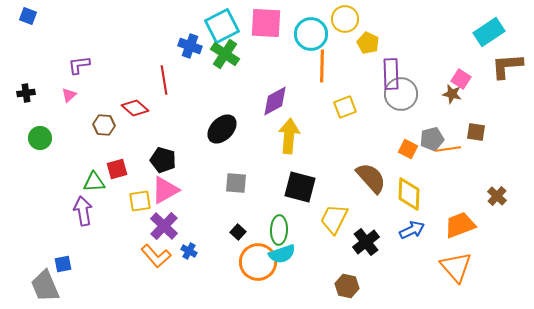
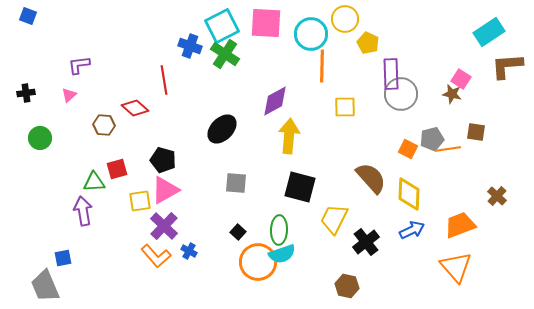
yellow square at (345, 107): rotated 20 degrees clockwise
blue square at (63, 264): moved 6 px up
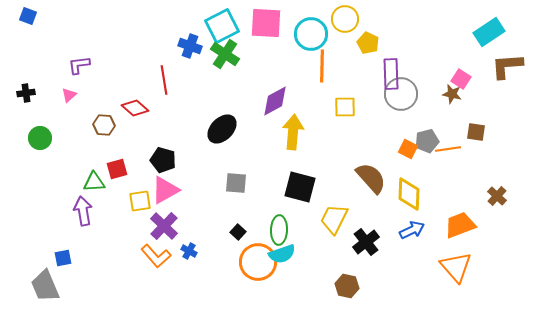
yellow arrow at (289, 136): moved 4 px right, 4 px up
gray pentagon at (432, 139): moved 5 px left, 2 px down
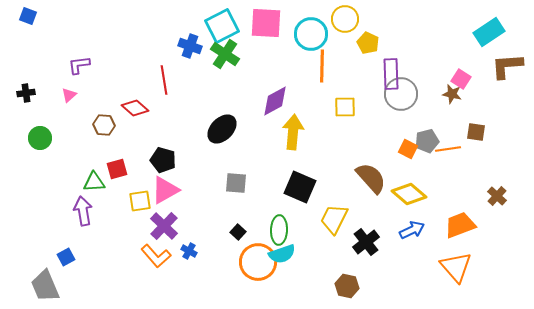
black square at (300, 187): rotated 8 degrees clockwise
yellow diamond at (409, 194): rotated 52 degrees counterclockwise
blue square at (63, 258): moved 3 px right, 1 px up; rotated 18 degrees counterclockwise
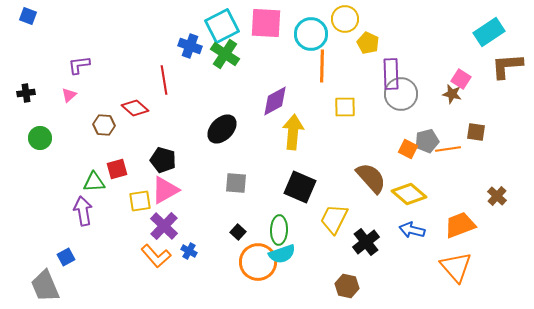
blue arrow at (412, 230): rotated 140 degrees counterclockwise
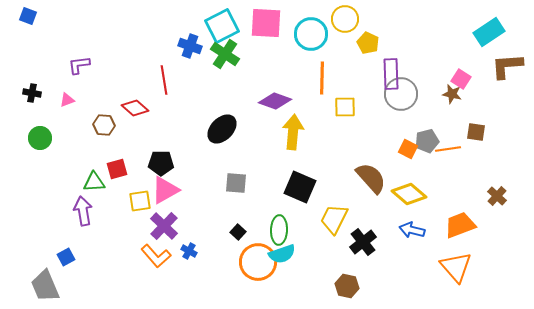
orange line at (322, 66): moved 12 px down
black cross at (26, 93): moved 6 px right; rotated 18 degrees clockwise
pink triangle at (69, 95): moved 2 px left, 5 px down; rotated 21 degrees clockwise
purple diamond at (275, 101): rotated 48 degrees clockwise
black pentagon at (163, 160): moved 2 px left, 3 px down; rotated 15 degrees counterclockwise
black cross at (366, 242): moved 3 px left
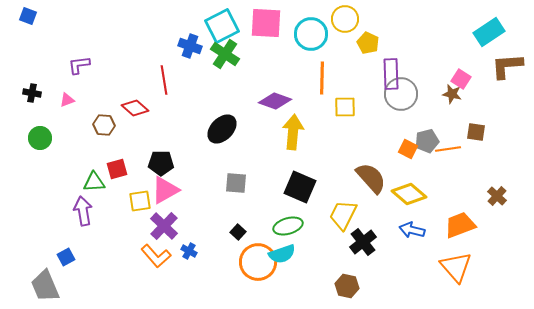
yellow trapezoid at (334, 219): moved 9 px right, 4 px up
green ellipse at (279, 230): moved 9 px right, 4 px up; rotated 72 degrees clockwise
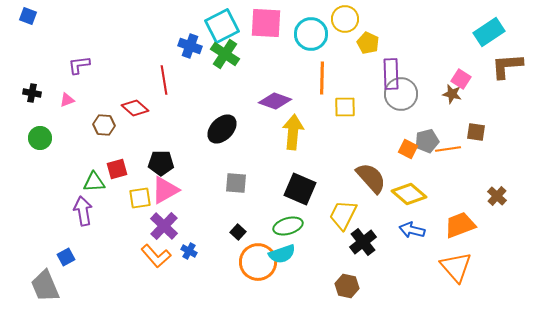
black square at (300, 187): moved 2 px down
yellow square at (140, 201): moved 3 px up
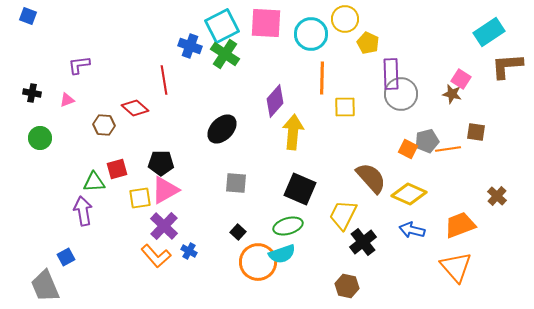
purple diamond at (275, 101): rotated 68 degrees counterclockwise
yellow diamond at (409, 194): rotated 16 degrees counterclockwise
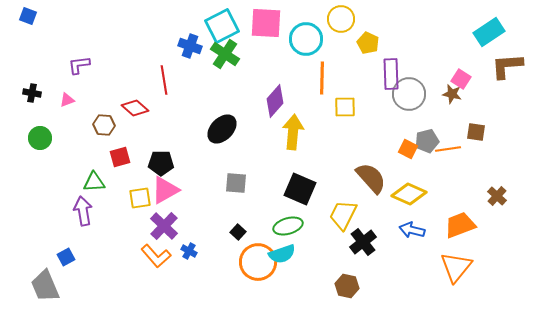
yellow circle at (345, 19): moved 4 px left
cyan circle at (311, 34): moved 5 px left, 5 px down
gray circle at (401, 94): moved 8 px right
red square at (117, 169): moved 3 px right, 12 px up
orange triangle at (456, 267): rotated 20 degrees clockwise
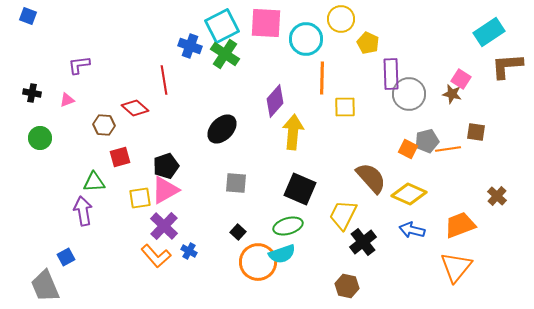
black pentagon at (161, 163): moved 5 px right, 3 px down; rotated 20 degrees counterclockwise
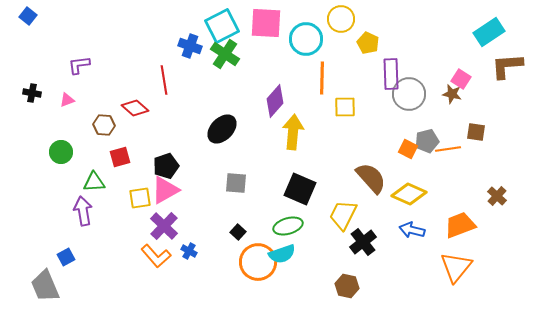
blue square at (28, 16): rotated 18 degrees clockwise
green circle at (40, 138): moved 21 px right, 14 px down
